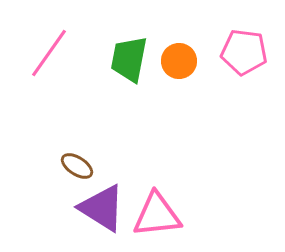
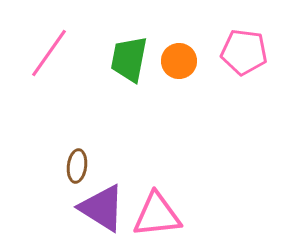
brown ellipse: rotated 64 degrees clockwise
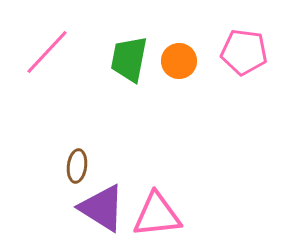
pink line: moved 2 px left, 1 px up; rotated 8 degrees clockwise
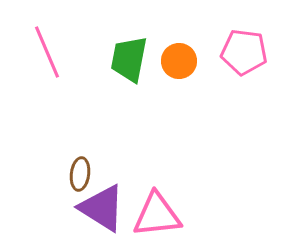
pink line: rotated 66 degrees counterclockwise
brown ellipse: moved 3 px right, 8 px down
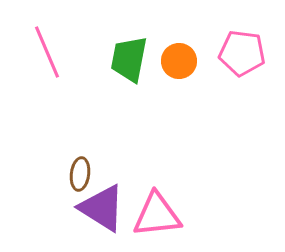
pink pentagon: moved 2 px left, 1 px down
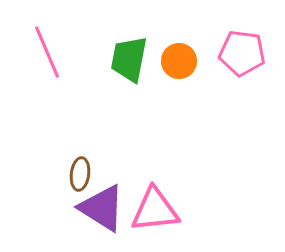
pink triangle: moved 2 px left, 5 px up
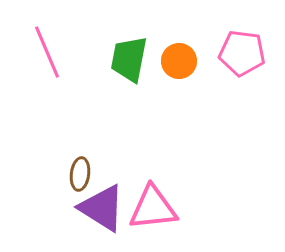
pink triangle: moved 2 px left, 2 px up
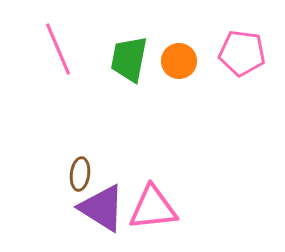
pink line: moved 11 px right, 3 px up
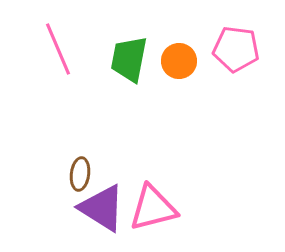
pink pentagon: moved 6 px left, 4 px up
pink triangle: rotated 8 degrees counterclockwise
